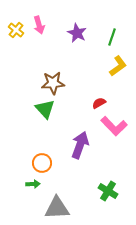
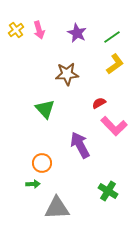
pink arrow: moved 5 px down
yellow cross: rotated 14 degrees clockwise
green line: rotated 36 degrees clockwise
yellow L-shape: moved 3 px left, 2 px up
brown star: moved 14 px right, 9 px up
purple arrow: rotated 48 degrees counterclockwise
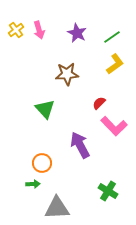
red semicircle: rotated 16 degrees counterclockwise
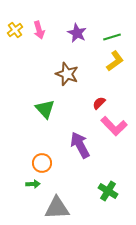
yellow cross: moved 1 px left
green line: rotated 18 degrees clockwise
yellow L-shape: moved 3 px up
brown star: rotated 25 degrees clockwise
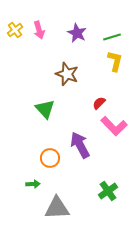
yellow L-shape: rotated 40 degrees counterclockwise
orange circle: moved 8 px right, 5 px up
green cross: rotated 24 degrees clockwise
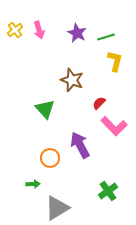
green line: moved 6 px left
brown star: moved 5 px right, 6 px down
gray triangle: rotated 28 degrees counterclockwise
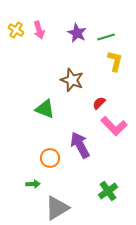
yellow cross: moved 1 px right; rotated 21 degrees counterclockwise
green triangle: rotated 25 degrees counterclockwise
